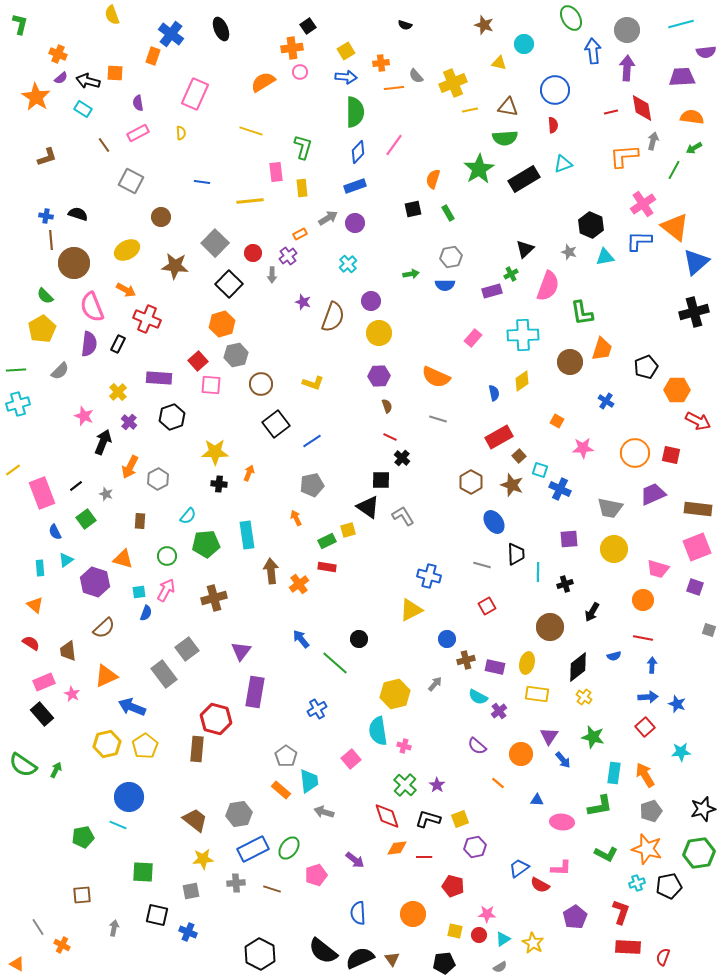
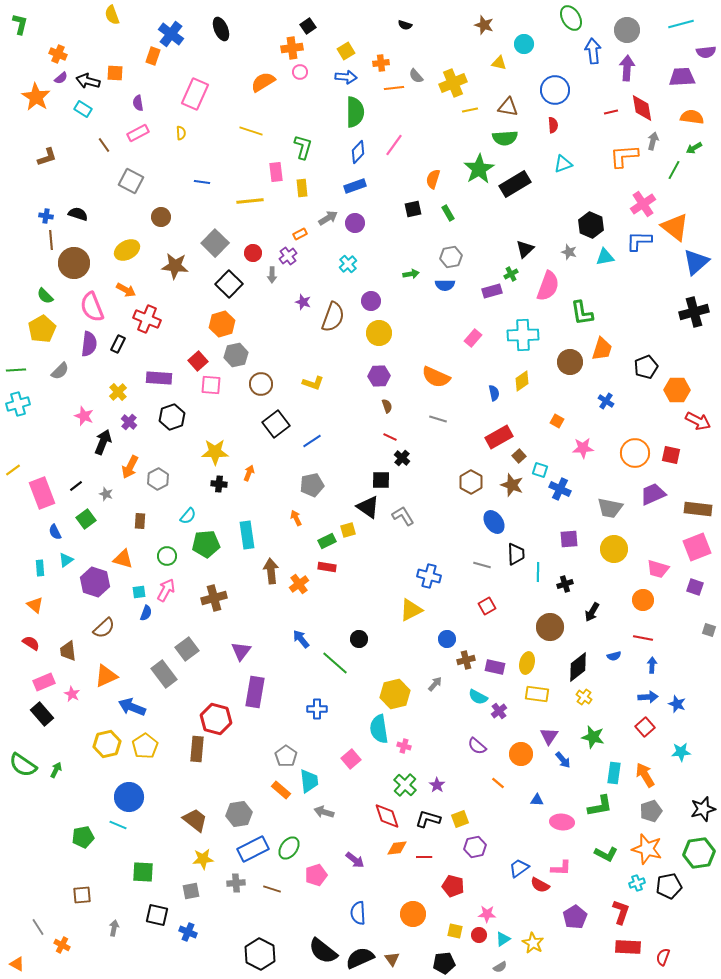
black rectangle at (524, 179): moved 9 px left, 5 px down
blue cross at (317, 709): rotated 30 degrees clockwise
cyan semicircle at (378, 731): moved 1 px right, 2 px up
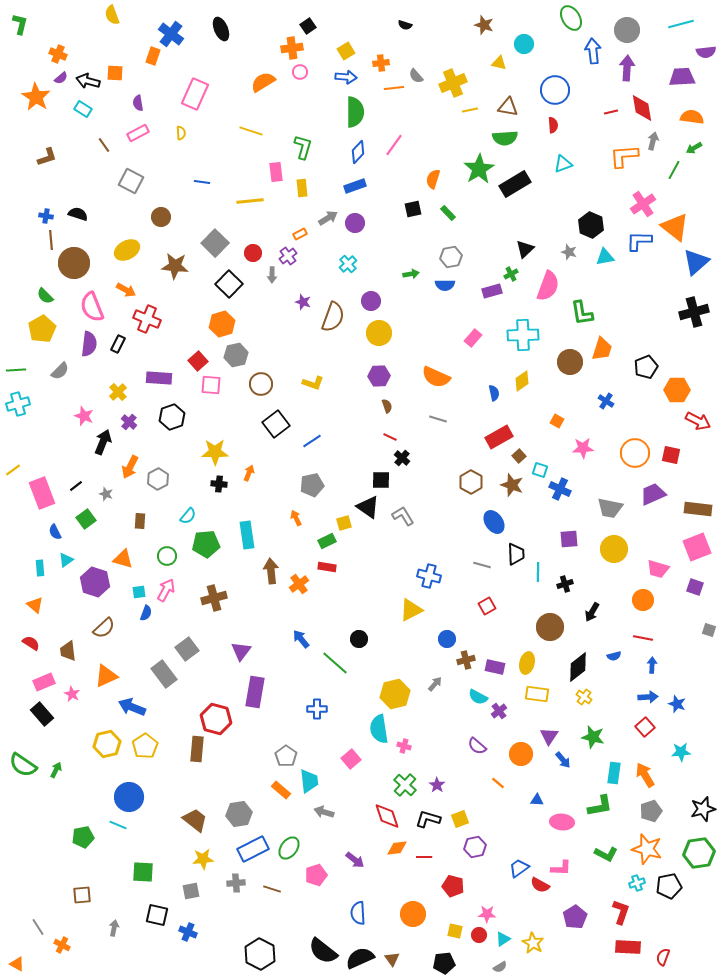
green rectangle at (448, 213): rotated 14 degrees counterclockwise
yellow square at (348, 530): moved 4 px left, 7 px up
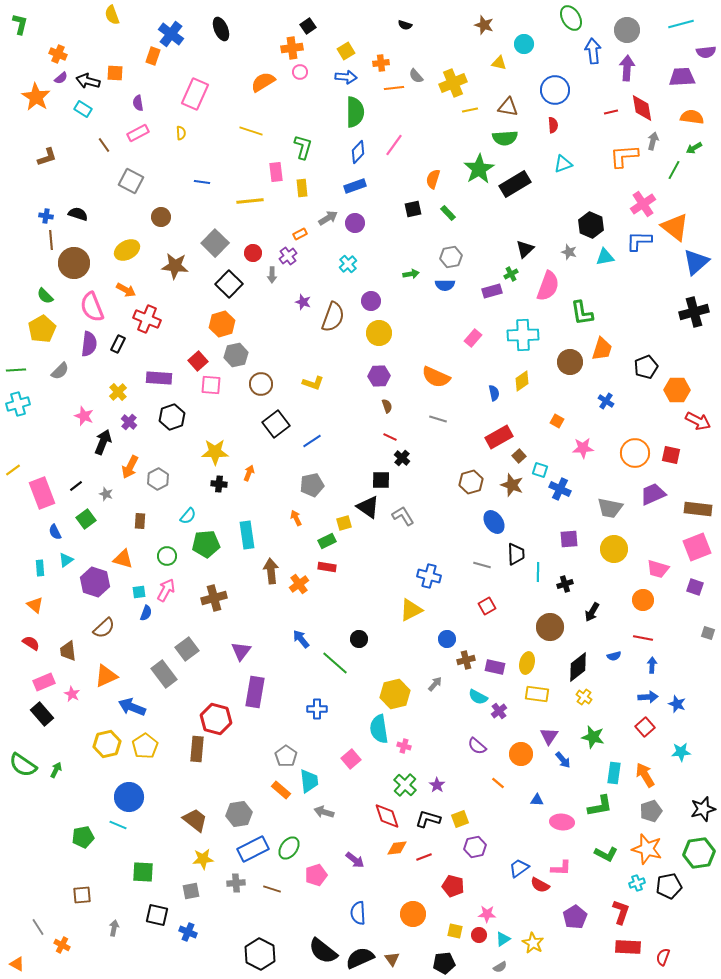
brown hexagon at (471, 482): rotated 15 degrees clockwise
gray square at (709, 630): moved 1 px left, 3 px down
red line at (424, 857): rotated 21 degrees counterclockwise
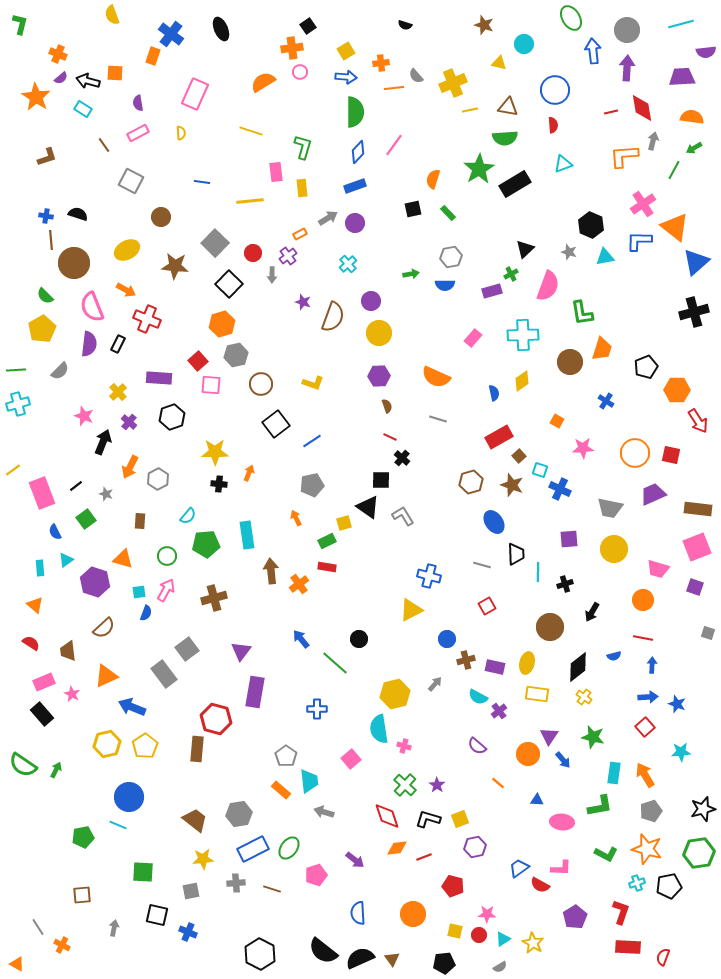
red arrow at (698, 421): rotated 30 degrees clockwise
orange circle at (521, 754): moved 7 px right
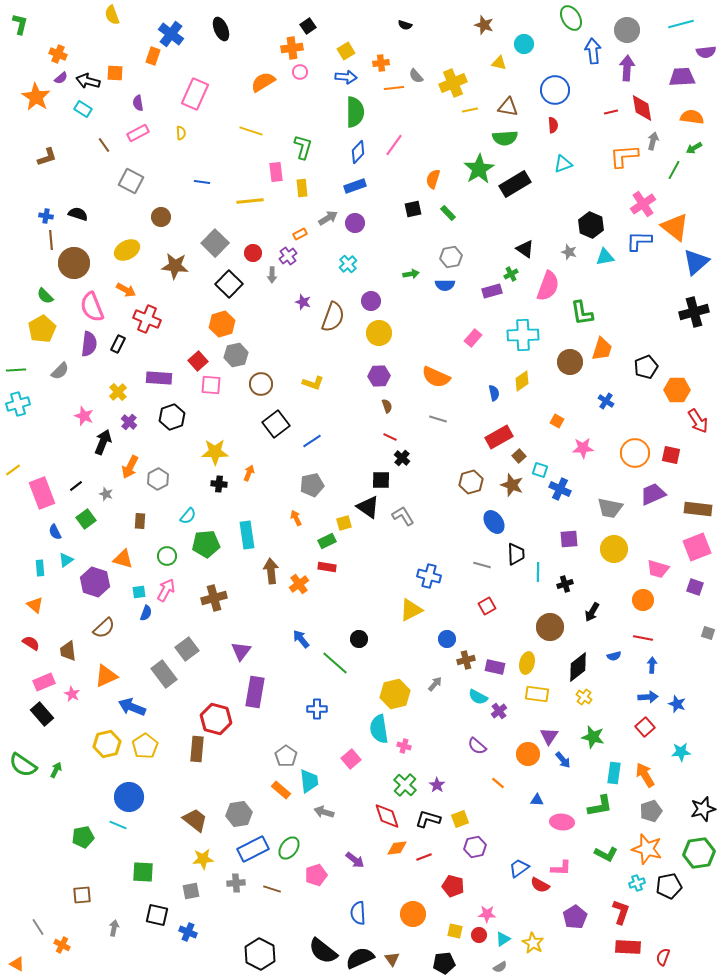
black triangle at (525, 249): rotated 42 degrees counterclockwise
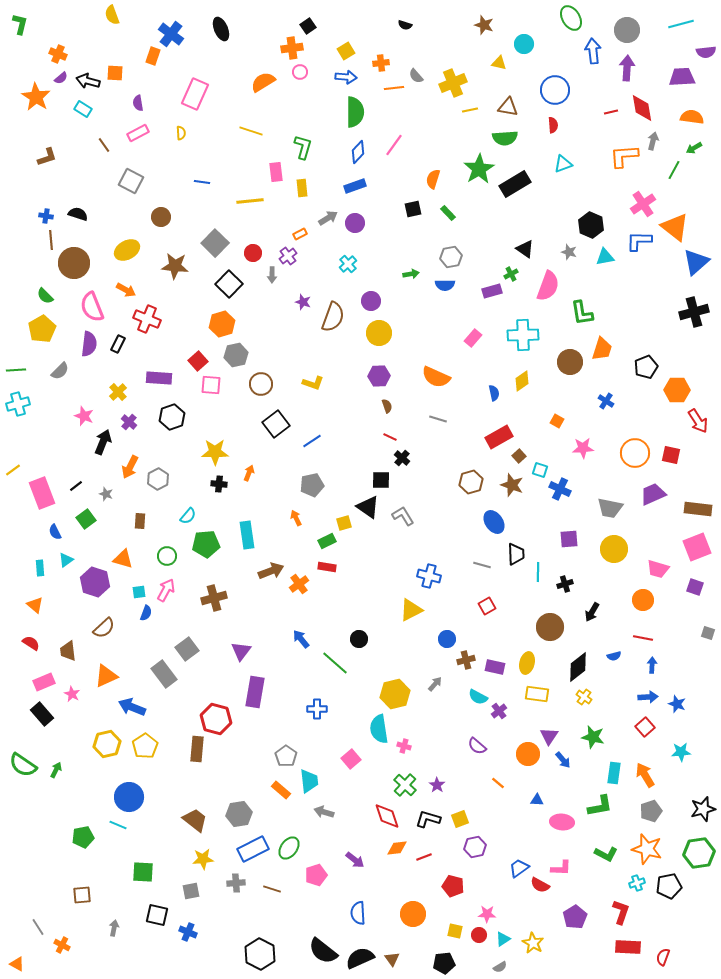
brown arrow at (271, 571): rotated 75 degrees clockwise
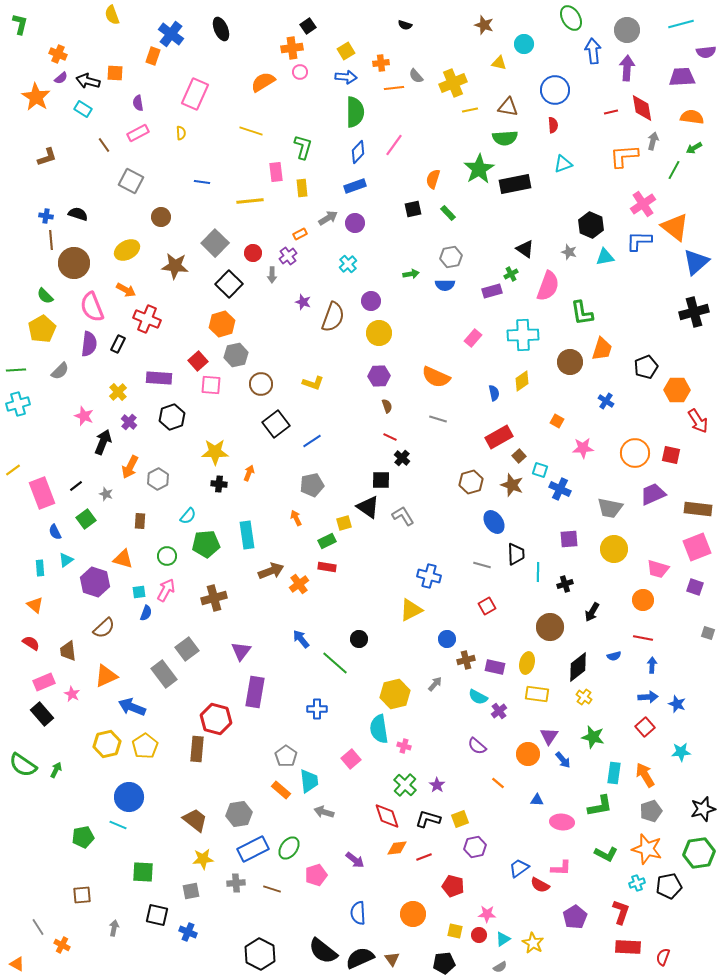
black rectangle at (515, 184): rotated 20 degrees clockwise
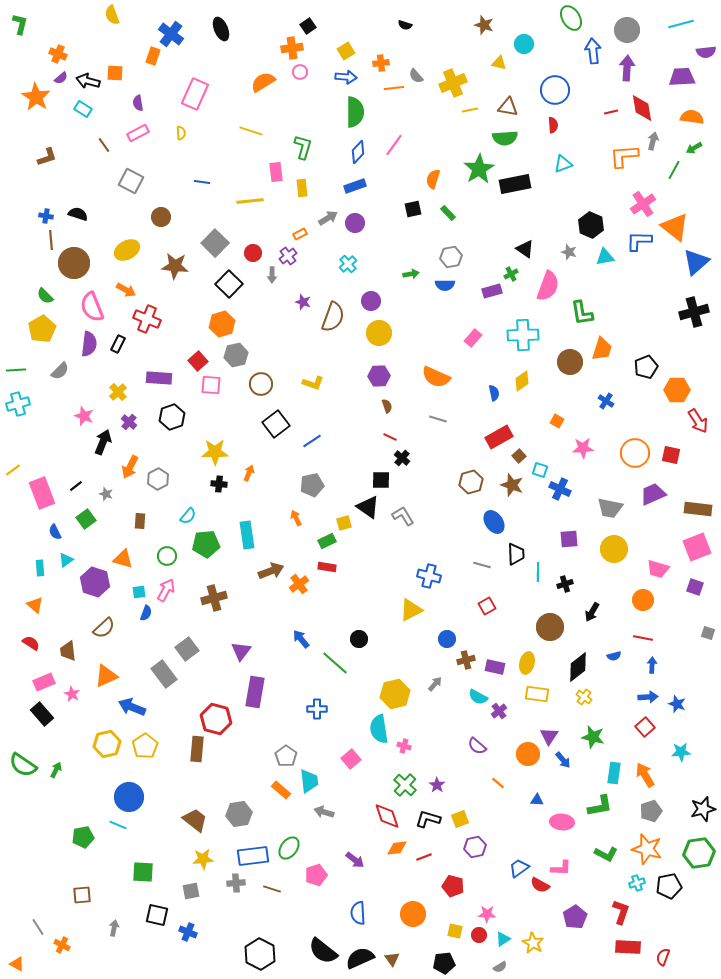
blue rectangle at (253, 849): moved 7 px down; rotated 20 degrees clockwise
